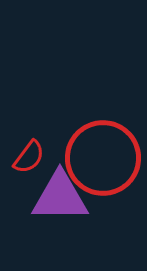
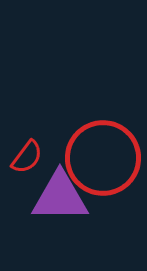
red semicircle: moved 2 px left
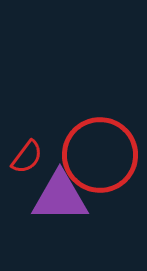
red circle: moved 3 px left, 3 px up
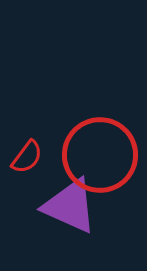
purple triangle: moved 10 px right, 9 px down; rotated 24 degrees clockwise
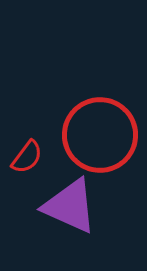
red circle: moved 20 px up
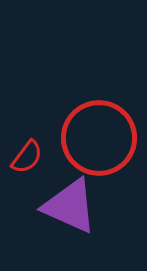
red circle: moved 1 px left, 3 px down
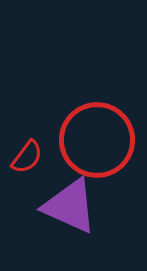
red circle: moved 2 px left, 2 px down
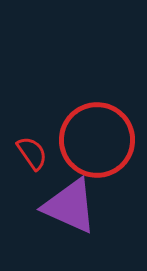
red semicircle: moved 5 px right, 4 px up; rotated 72 degrees counterclockwise
